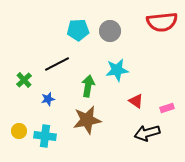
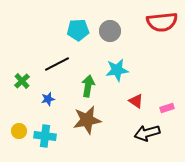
green cross: moved 2 px left, 1 px down
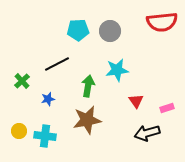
red triangle: rotated 21 degrees clockwise
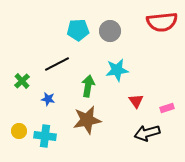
blue star: rotated 24 degrees clockwise
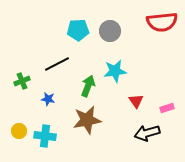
cyan star: moved 2 px left, 1 px down
green cross: rotated 21 degrees clockwise
green arrow: rotated 10 degrees clockwise
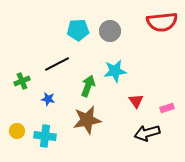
yellow circle: moved 2 px left
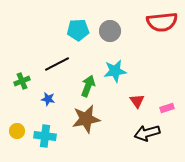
red triangle: moved 1 px right
brown star: moved 1 px left, 1 px up
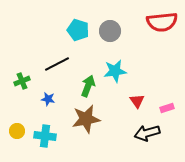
cyan pentagon: rotated 20 degrees clockwise
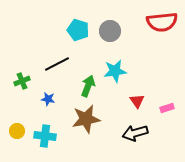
black arrow: moved 12 px left
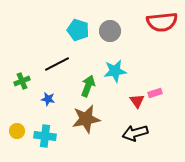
pink rectangle: moved 12 px left, 15 px up
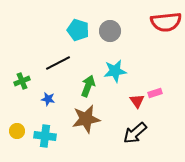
red semicircle: moved 4 px right
black line: moved 1 px right, 1 px up
black arrow: rotated 25 degrees counterclockwise
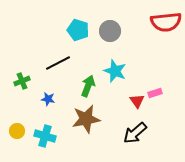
cyan star: rotated 30 degrees clockwise
cyan cross: rotated 10 degrees clockwise
